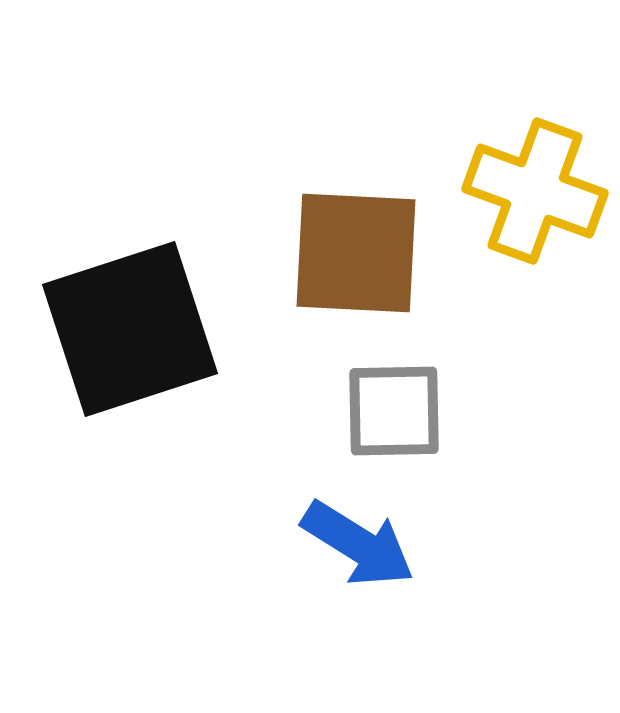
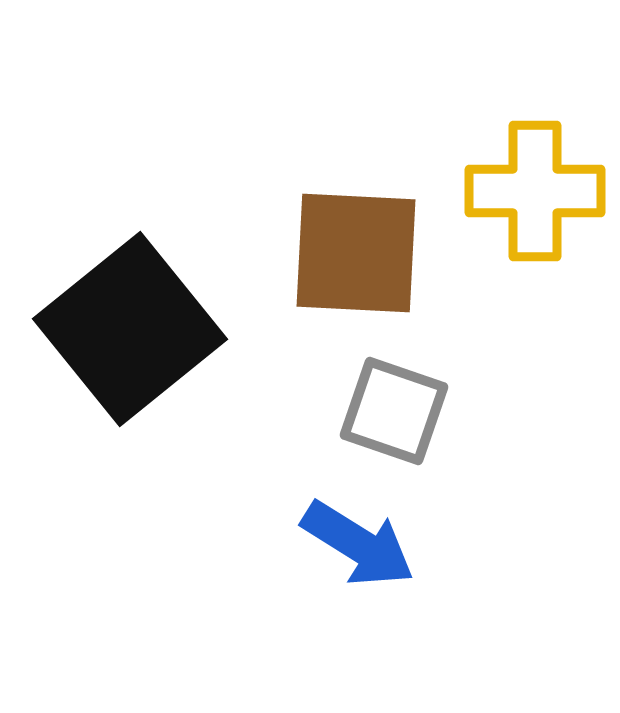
yellow cross: rotated 20 degrees counterclockwise
black square: rotated 21 degrees counterclockwise
gray square: rotated 20 degrees clockwise
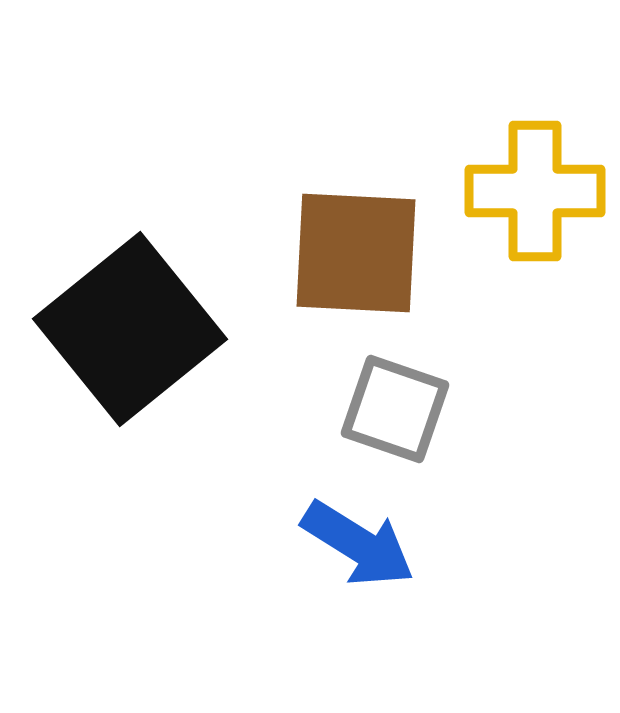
gray square: moved 1 px right, 2 px up
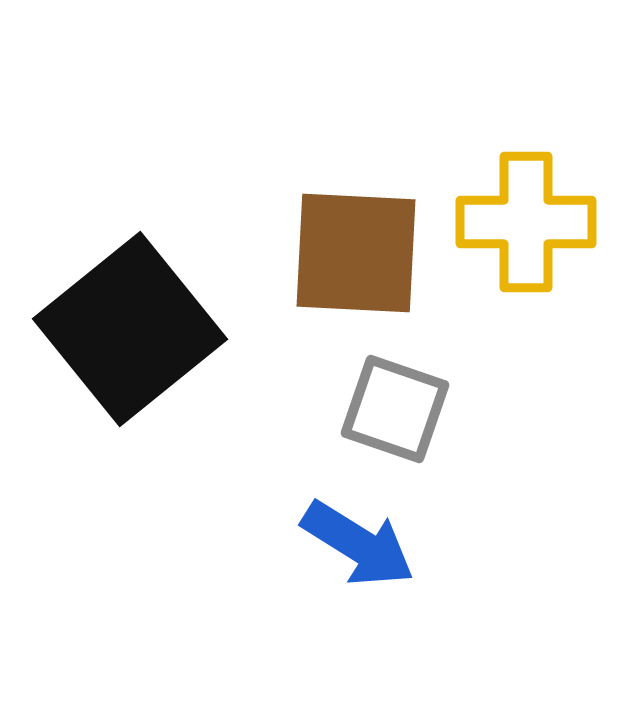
yellow cross: moved 9 px left, 31 px down
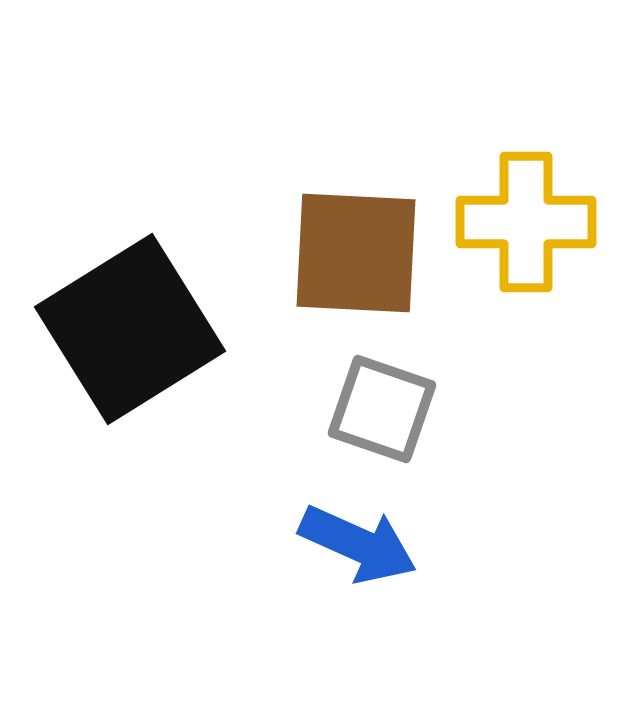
black square: rotated 7 degrees clockwise
gray square: moved 13 px left
blue arrow: rotated 8 degrees counterclockwise
